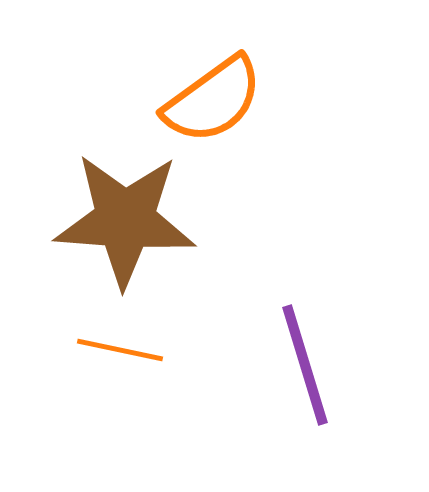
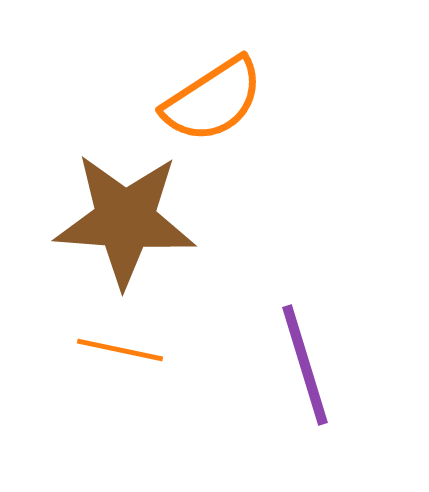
orange semicircle: rotated 3 degrees clockwise
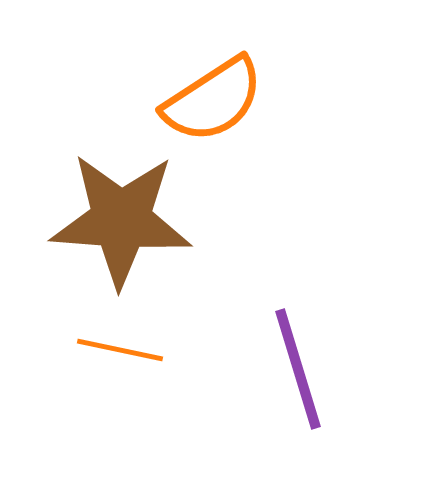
brown star: moved 4 px left
purple line: moved 7 px left, 4 px down
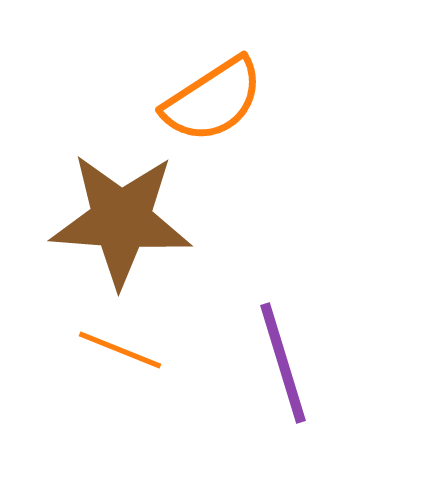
orange line: rotated 10 degrees clockwise
purple line: moved 15 px left, 6 px up
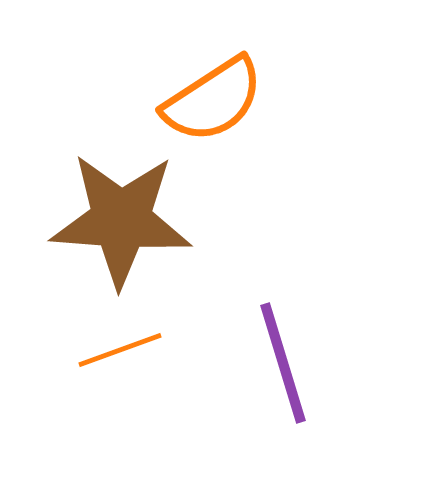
orange line: rotated 42 degrees counterclockwise
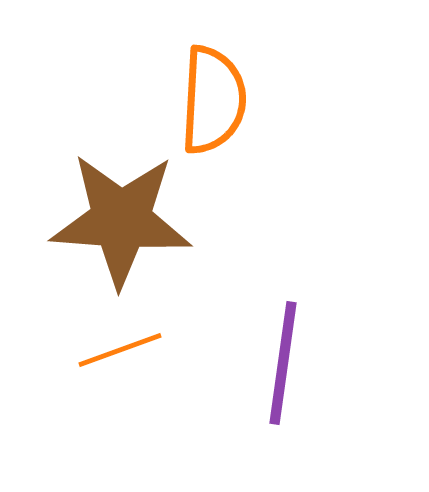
orange semicircle: rotated 54 degrees counterclockwise
purple line: rotated 25 degrees clockwise
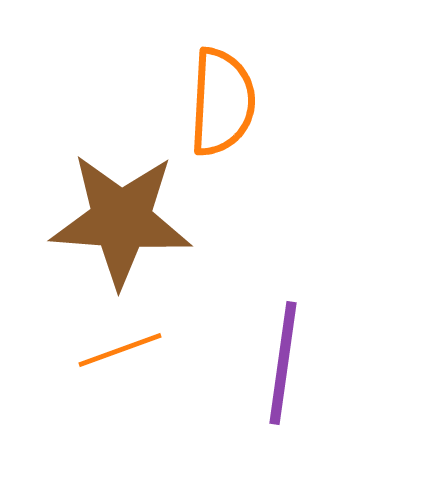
orange semicircle: moved 9 px right, 2 px down
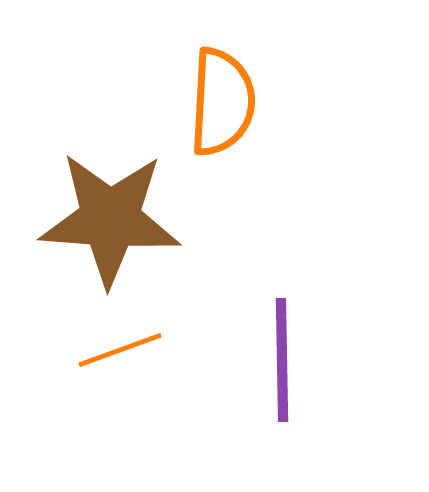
brown star: moved 11 px left, 1 px up
purple line: moved 1 px left, 3 px up; rotated 9 degrees counterclockwise
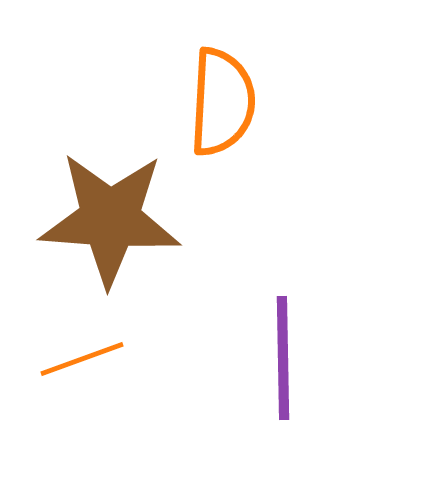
orange line: moved 38 px left, 9 px down
purple line: moved 1 px right, 2 px up
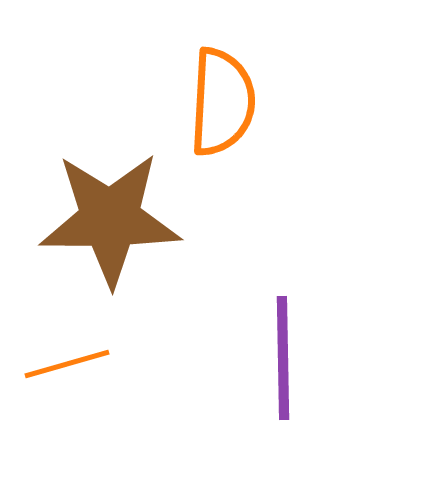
brown star: rotated 4 degrees counterclockwise
orange line: moved 15 px left, 5 px down; rotated 4 degrees clockwise
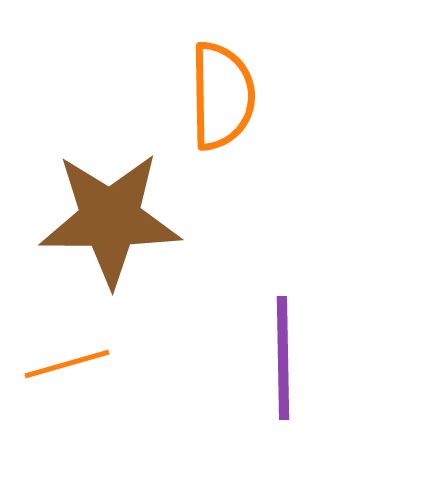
orange semicircle: moved 6 px up; rotated 4 degrees counterclockwise
